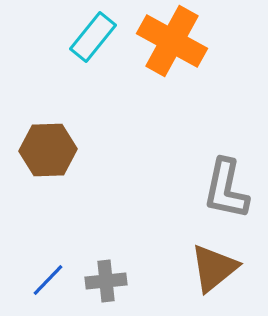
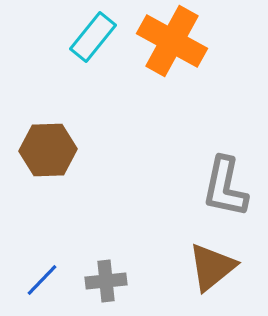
gray L-shape: moved 1 px left, 2 px up
brown triangle: moved 2 px left, 1 px up
blue line: moved 6 px left
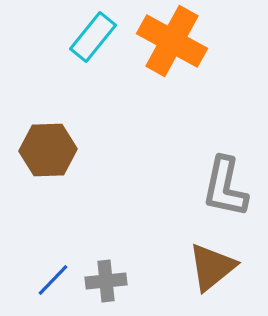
blue line: moved 11 px right
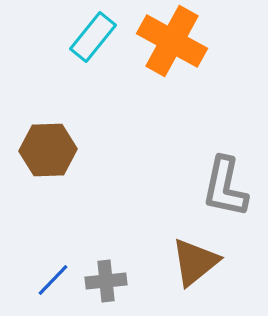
brown triangle: moved 17 px left, 5 px up
